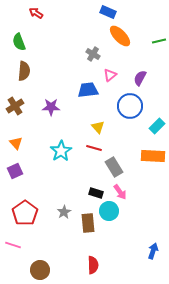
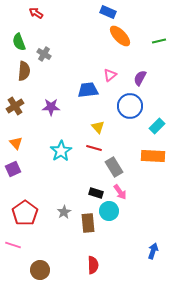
gray cross: moved 49 px left
purple square: moved 2 px left, 2 px up
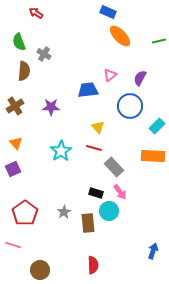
gray rectangle: rotated 12 degrees counterclockwise
